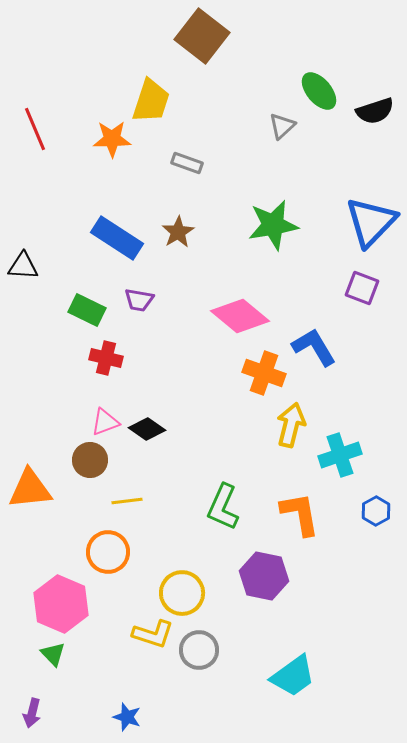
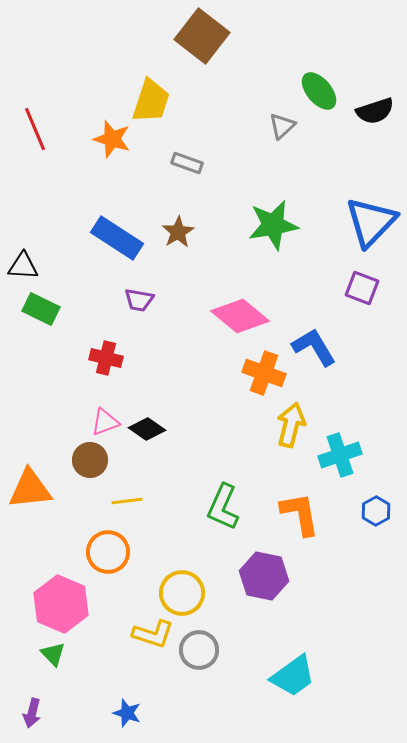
orange star: rotated 18 degrees clockwise
green rectangle: moved 46 px left, 1 px up
blue star: moved 4 px up
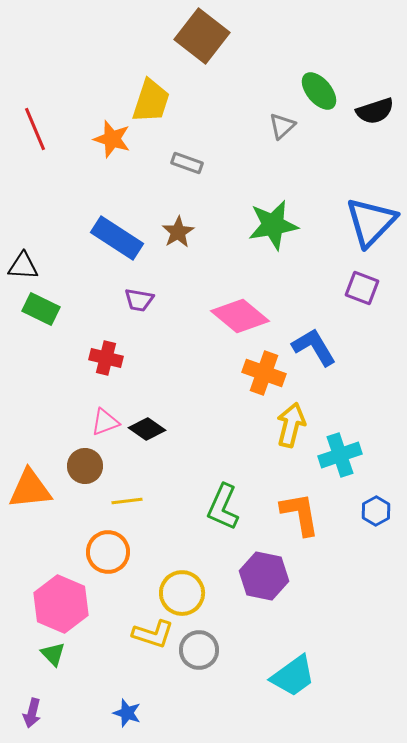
brown circle: moved 5 px left, 6 px down
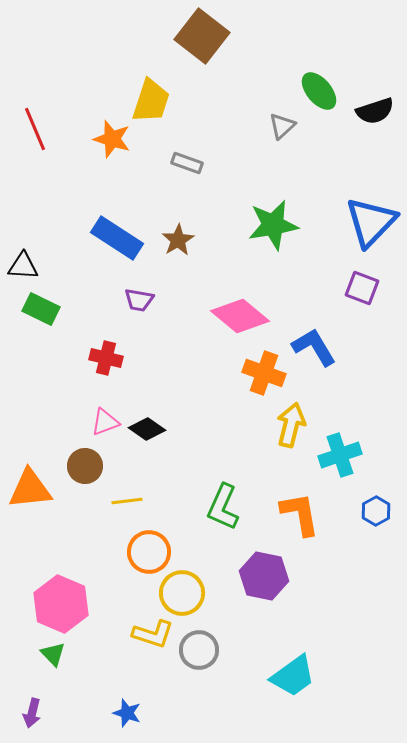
brown star: moved 8 px down
orange circle: moved 41 px right
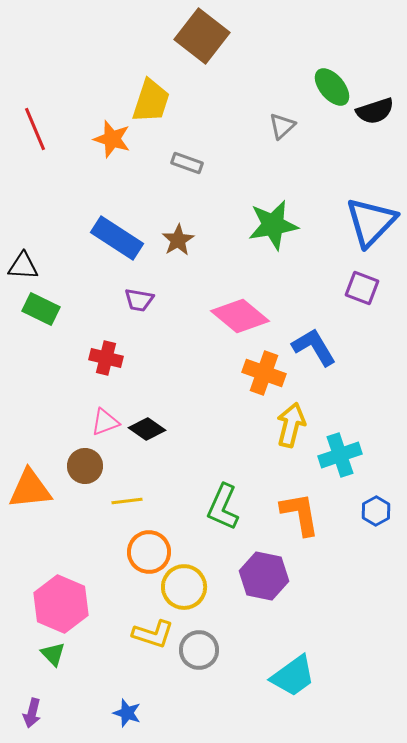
green ellipse: moved 13 px right, 4 px up
yellow circle: moved 2 px right, 6 px up
